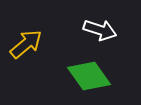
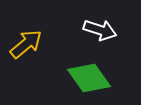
green diamond: moved 2 px down
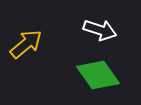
green diamond: moved 9 px right, 3 px up
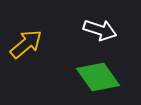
green diamond: moved 2 px down
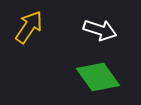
yellow arrow: moved 3 px right, 17 px up; rotated 16 degrees counterclockwise
